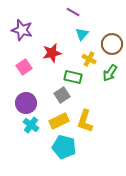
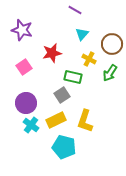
purple line: moved 2 px right, 2 px up
yellow rectangle: moved 3 px left, 1 px up
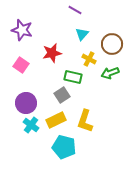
pink square: moved 3 px left, 2 px up; rotated 21 degrees counterclockwise
green arrow: rotated 36 degrees clockwise
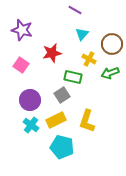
purple circle: moved 4 px right, 3 px up
yellow L-shape: moved 2 px right
cyan pentagon: moved 2 px left
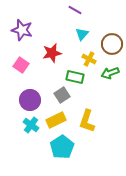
green rectangle: moved 2 px right
cyan pentagon: rotated 25 degrees clockwise
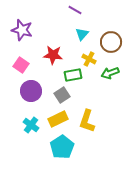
brown circle: moved 1 px left, 2 px up
red star: moved 1 px right, 2 px down; rotated 18 degrees clockwise
green rectangle: moved 2 px left, 2 px up; rotated 24 degrees counterclockwise
purple circle: moved 1 px right, 9 px up
yellow rectangle: moved 2 px right, 1 px up
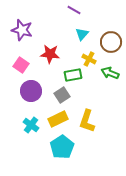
purple line: moved 1 px left
red star: moved 3 px left, 1 px up
green arrow: rotated 42 degrees clockwise
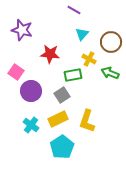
pink square: moved 5 px left, 7 px down
